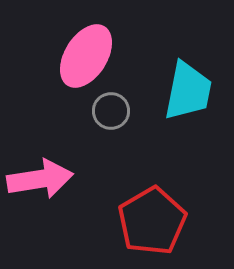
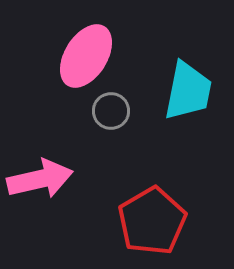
pink arrow: rotated 4 degrees counterclockwise
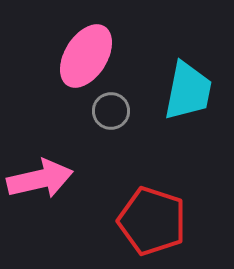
red pentagon: rotated 24 degrees counterclockwise
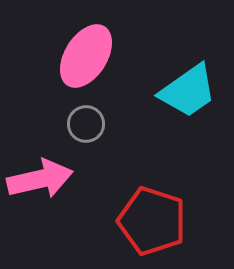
cyan trapezoid: rotated 44 degrees clockwise
gray circle: moved 25 px left, 13 px down
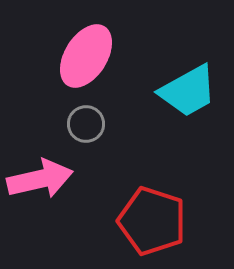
cyan trapezoid: rotated 6 degrees clockwise
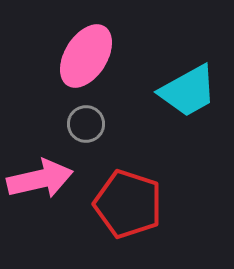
red pentagon: moved 24 px left, 17 px up
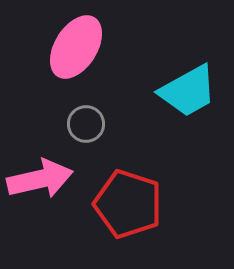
pink ellipse: moved 10 px left, 9 px up
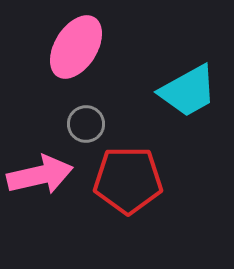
pink arrow: moved 4 px up
red pentagon: moved 24 px up; rotated 18 degrees counterclockwise
